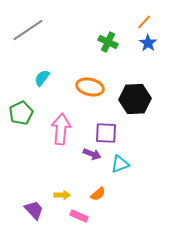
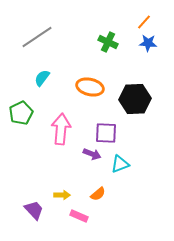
gray line: moved 9 px right, 7 px down
blue star: rotated 30 degrees counterclockwise
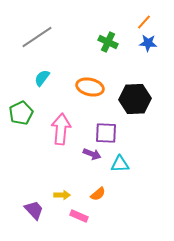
cyan triangle: rotated 18 degrees clockwise
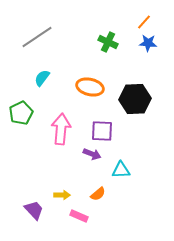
purple square: moved 4 px left, 2 px up
cyan triangle: moved 1 px right, 6 px down
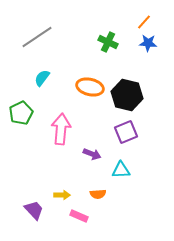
black hexagon: moved 8 px left, 4 px up; rotated 16 degrees clockwise
purple square: moved 24 px right, 1 px down; rotated 25 degrees counterclockwise
orange semicircle: rotated 35 degrees clockwise
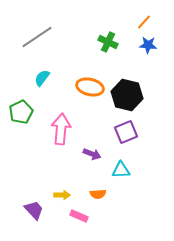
blue star: moved 2 px down
green pentagon: moved 1 px up
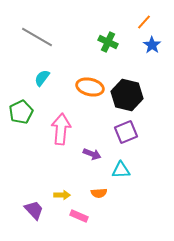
gray line: rotated 64 degrees clockwise
blue star: moved 4 px right; rotated 30 degrees clockwise
orange semicircle: moved 1 px right, 1 px up
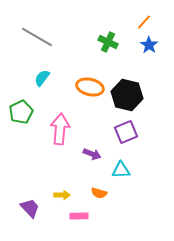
blue star: moved 3 px left
pink arrow: moved 1 px left
orange semicircle: rotated 21 degrees clockwise
purple trapezoid: moved 4 px left, 2 px up
pink rectangle: rotated 24 degrees counterclockwise
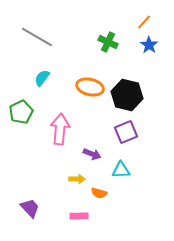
yellow arrow: moved 15 px right, 16 px up
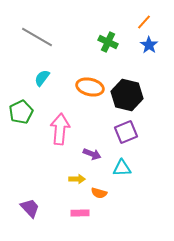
cyan triangle: moved 1 px right, 2 px up
pink rectangle: moved 1 px right, 3 px up
